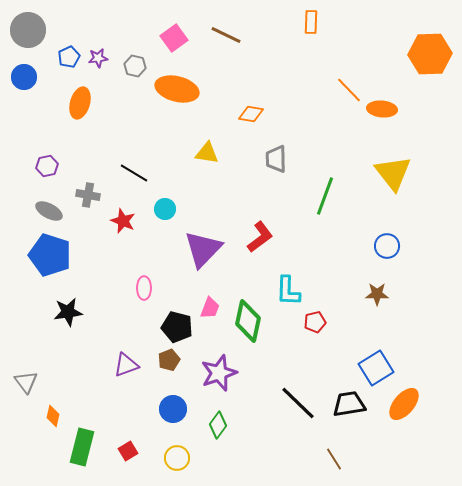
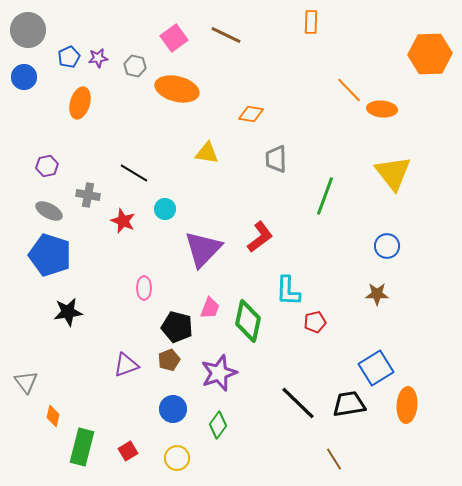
orange ellipse at (404, 404): moved 3 px right, 1 px down; rotated 36 degrees counterclockwise
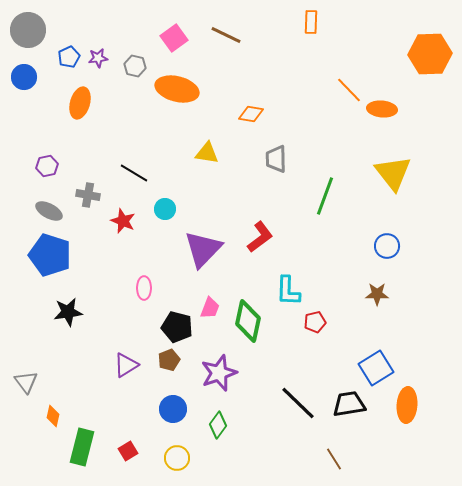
purple triangle at (126, 365): rotated 12 degrees counterclockwise
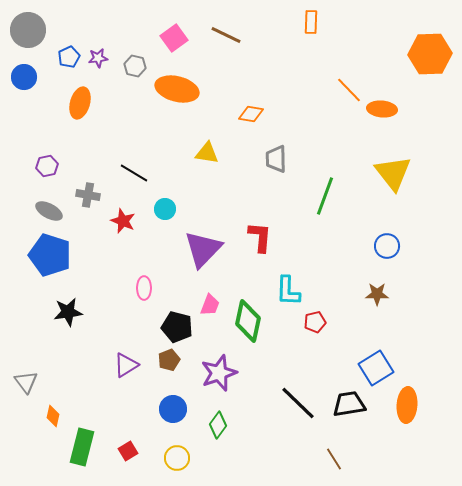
red L-shape at (260, 237): rotated 48 degrees counterclockwise
pink trapezoid at (210, 308): moved 3 px up
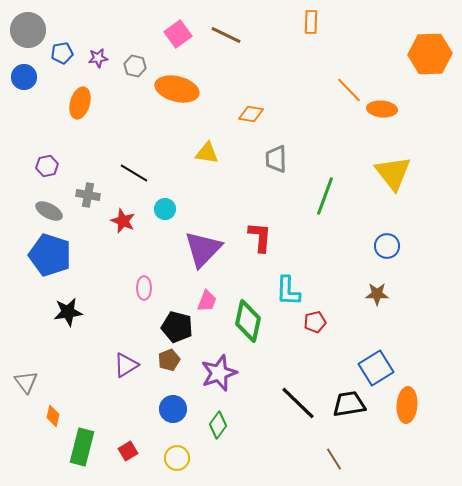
pink square at (174, 38): moved 4 px right, 4 px up
blue pentagon at (69, 57): moved 7 px left, 4 px up; rotated 15 degrees clockwise
pink trapezoid at (210, 305): moved 3 px left, 4 px up
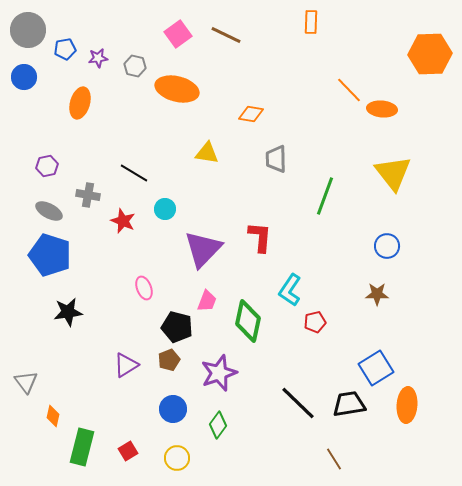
blue pentagon at (62, 53): moved 3 px right, 4 px up
pink ellipse at (144, 288): rotated 20 degrees counterclockwise
cyan L-shape at (288, 291): moved 2 px right, 1 px up; rotated 32 degrees clockwise
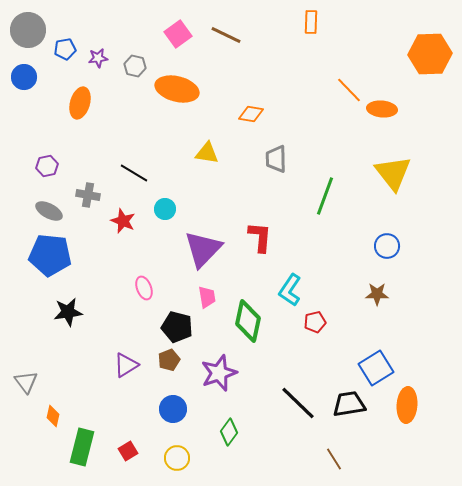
blue pentagon at (50, 255): rotated 12 degrees counterclockwise
pink trapezoid at (207, 301): moved 4 px up; rotated 30 degrees counterclockwise
green diamond at (218, 425): moved 11 px right, 7 px down
